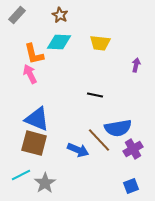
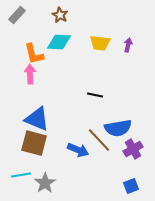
purple arrow: moved 8 px left, 20 px up
pink arrow: rotated 24 degrees clockwise
cyan line: rotated 18 degrees clockwise
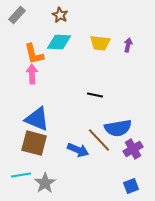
pink arrow: moved 2 px right
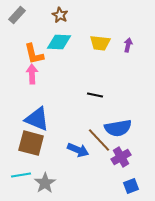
brown square: moved 3 px left
purple cross: moved 12 px left, 8 px down
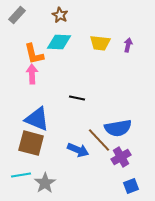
black line: moved 18 px left, 3 px down
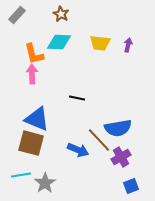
brown star: moved 1 px right, 1 px up
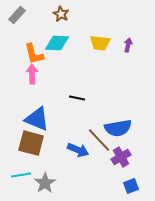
cyan diamond: moved 2 px left, 1 px down
